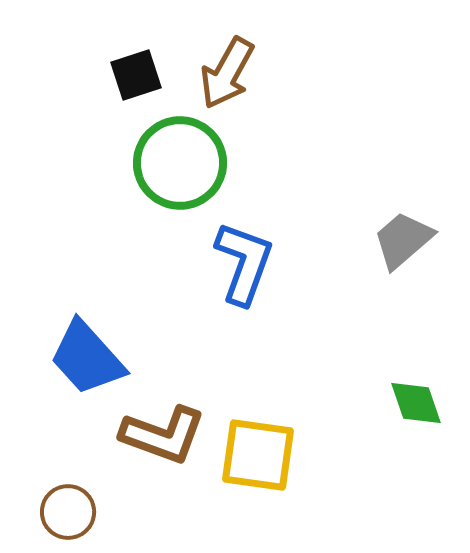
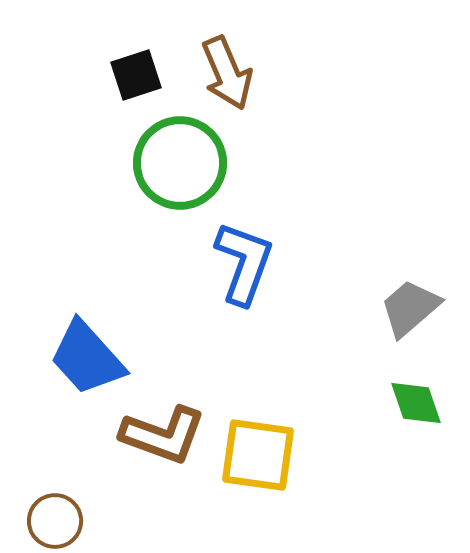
brown arrow: rotated 52 degrees counterclockwise
gray trapezoid: moved 7 px right, 68 px down
brown circle: moved 13 px left, 9 px down
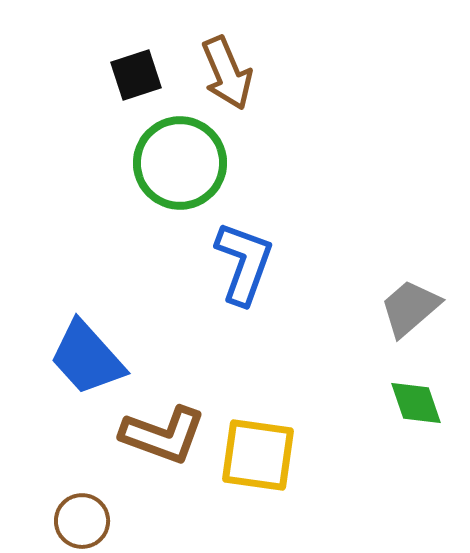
brown circle: moved 27 px right
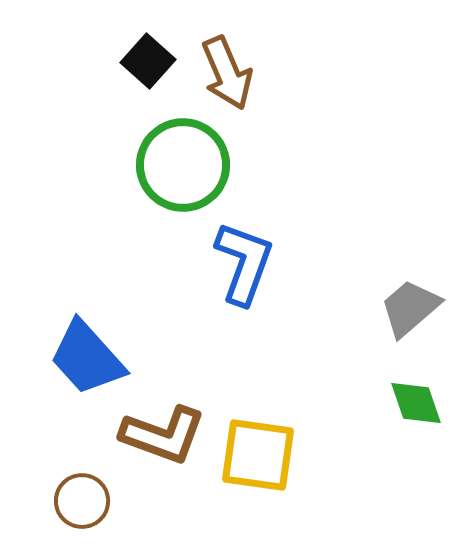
black square: moved 12 px right, 14 px up; rotated 30 degrees counterclockwise
green circle: moved 3 px right, 2 px down
brown circle: moved 20 px up
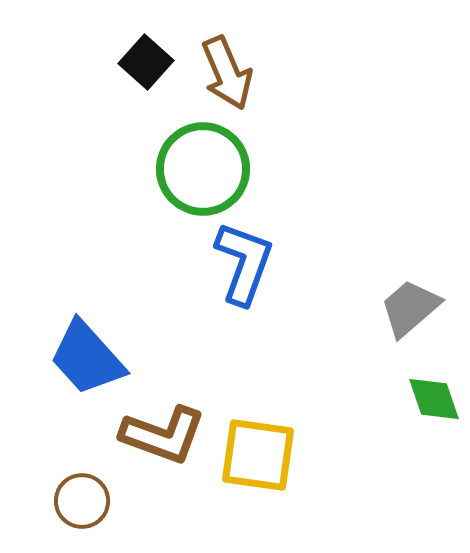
black square: moved 2 px left, 1 px down
green circle: moved 20 px right, 4 px down
green diamond: moved 18 px right, 4 px up
